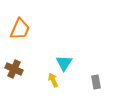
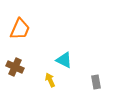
cyan triangle: moved 3 px up; rotated 36 degrees counterclockwise
brown cross: moved 1 px right, 2 px up
yellow arrow: moved 3 px left
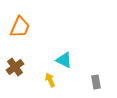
orange trapezoid: moved 2 px up
brown cross: rotated 30 degrees clockwise
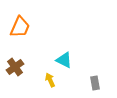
gray rectangle: moved 1 px left, 1 px down
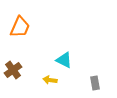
brown cross: moved 2 px left, 3 px down
yellow arrow: rotated 56 degrees counterclockwise
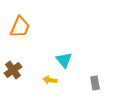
cyan triangle: rotated 24 degrees clockwise
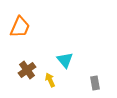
cyan triangle: moved 1 px right
brown cross: moved 14 px right
yellow arrow: rotated 56 degrees clockwise
